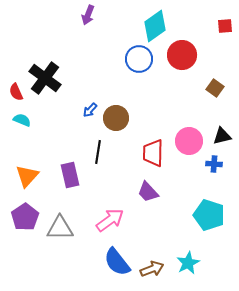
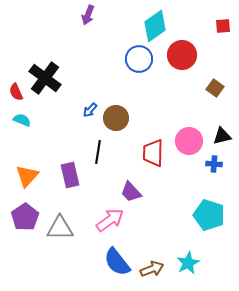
red square: moved 2 px left
purple trapezoid: moved 17 px left
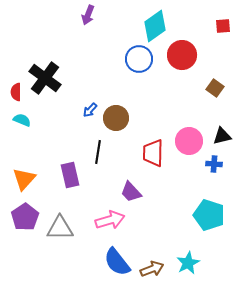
red semicircle: rotated 24 degrees clockwise
orange triangle: moved 3 px left, 3 px down
pink arrow: rotated 20 degrees clockwise
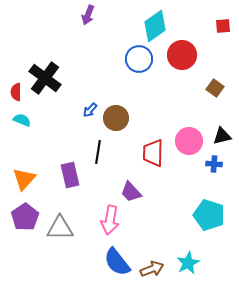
pink arrow: rotated 116 degrees clockwise
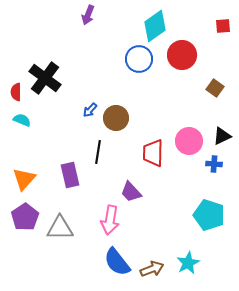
black triangle: rotated 12 degrees counterclockwise
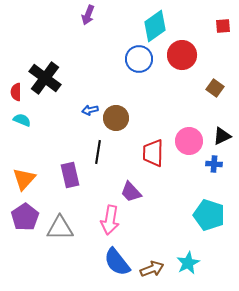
blue arrow: rotated 35 degrees clockwise
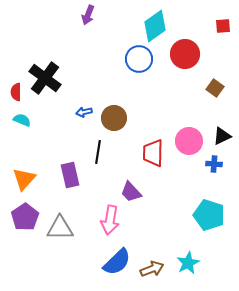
red circle: moved 3 px right, 1 px up
blue arrow: moved 6 px left, 2 px down
brown circle: moved 2 px left
blue semicircle: rotated 96 degrees counterclockwise
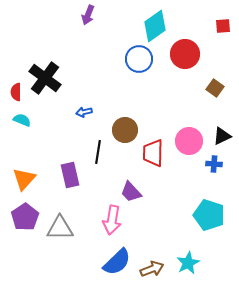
brown circle: moved 11 px right, 12 px down
pink arrow: moved 2 px right
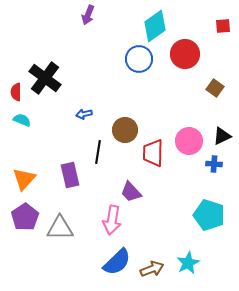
blue arrow: moved 2 px down
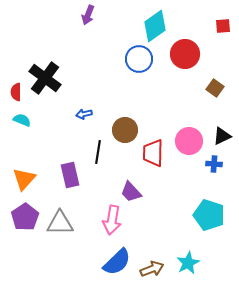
gray triangle: moved 5 px up
